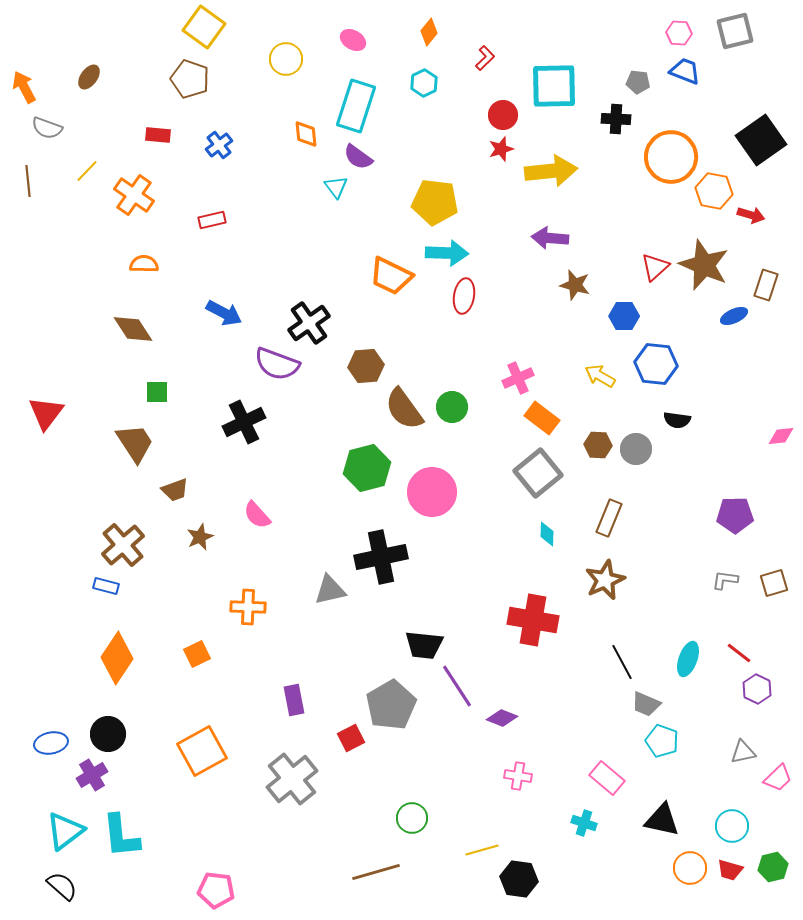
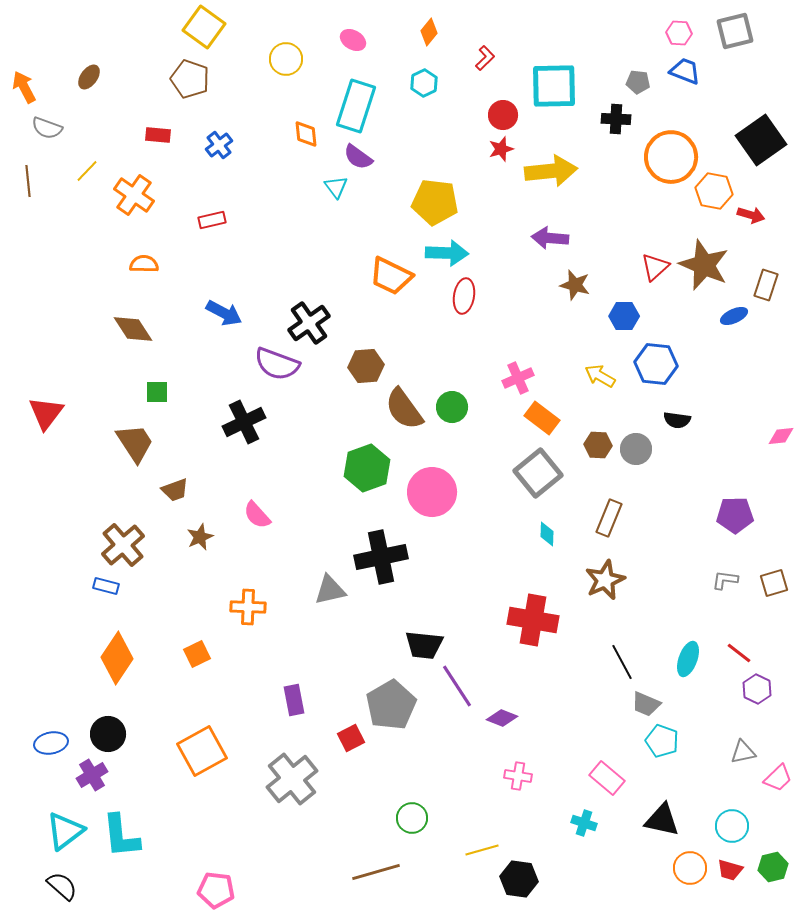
green hexagon at (367, 468): rotated 6 degrees counterclockwise
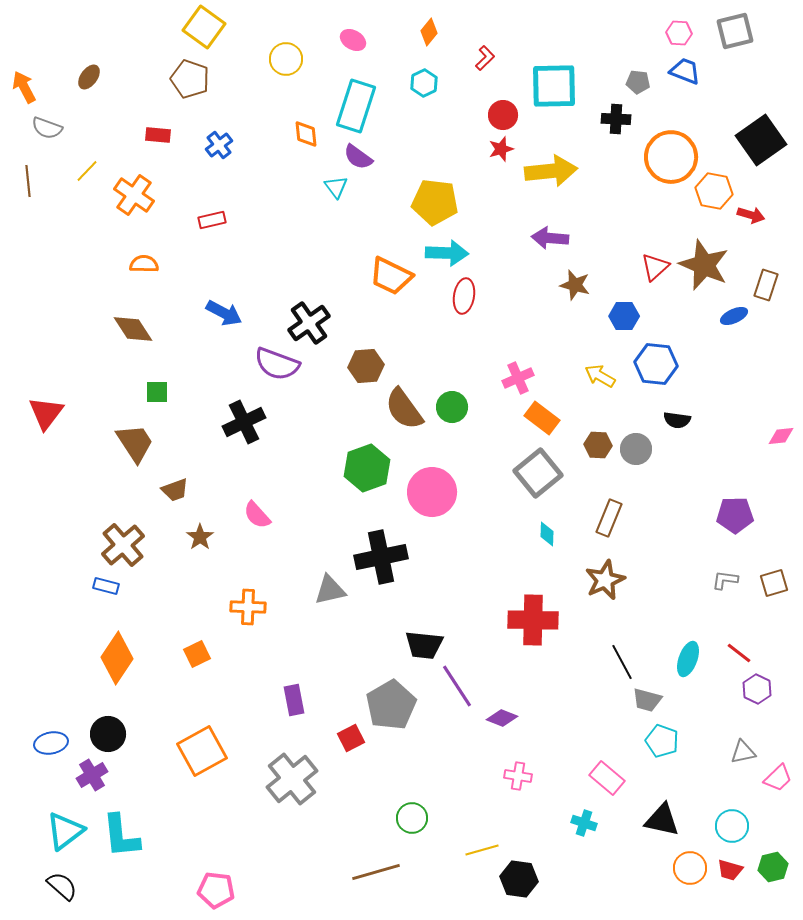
brown star at (200, 537): rotated 12 degrees counterclockwise
red cross at (533, 620): rotated 9 degrees counterclockwise
gray trapezoid at (646, 704): moved 1 px right, 4 px up; rotated 8 degrees counterclockwise
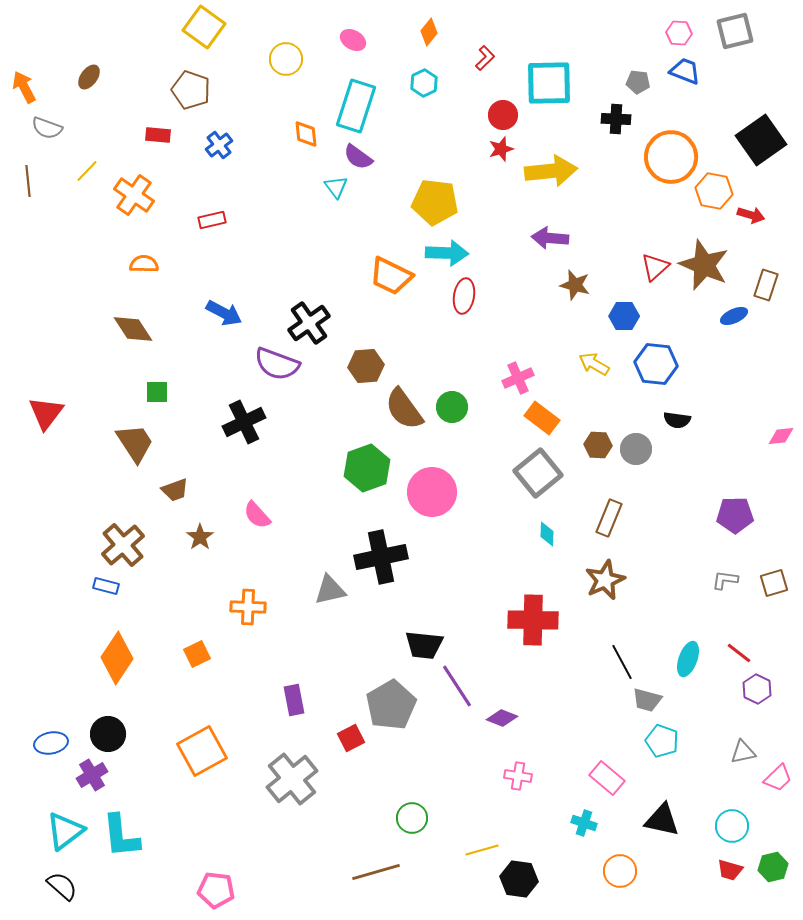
brown pentagon at (190, 79): moved 1 px right, 11 px down
cyan square at (554, 86): moved 5 px left, 3 px up
yellow arrow at (600, 376): moved 6 px left, 12 px up
orange circle at (690, 868): moved 70 px left, 3 px down
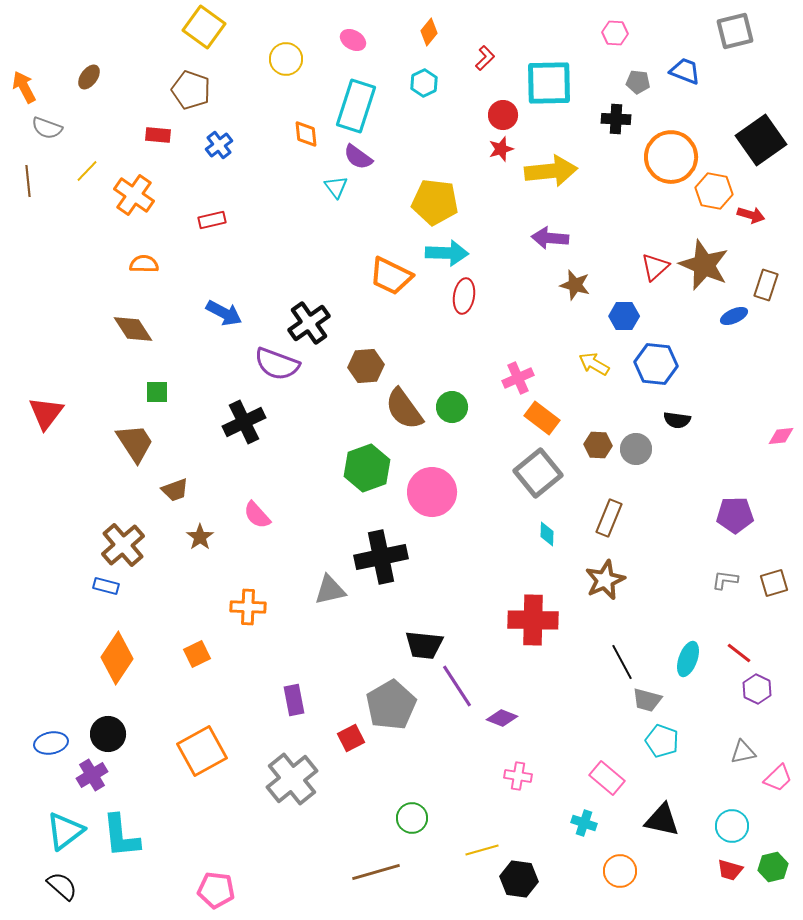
pink hexagon at (679, 33): moved 64 px left
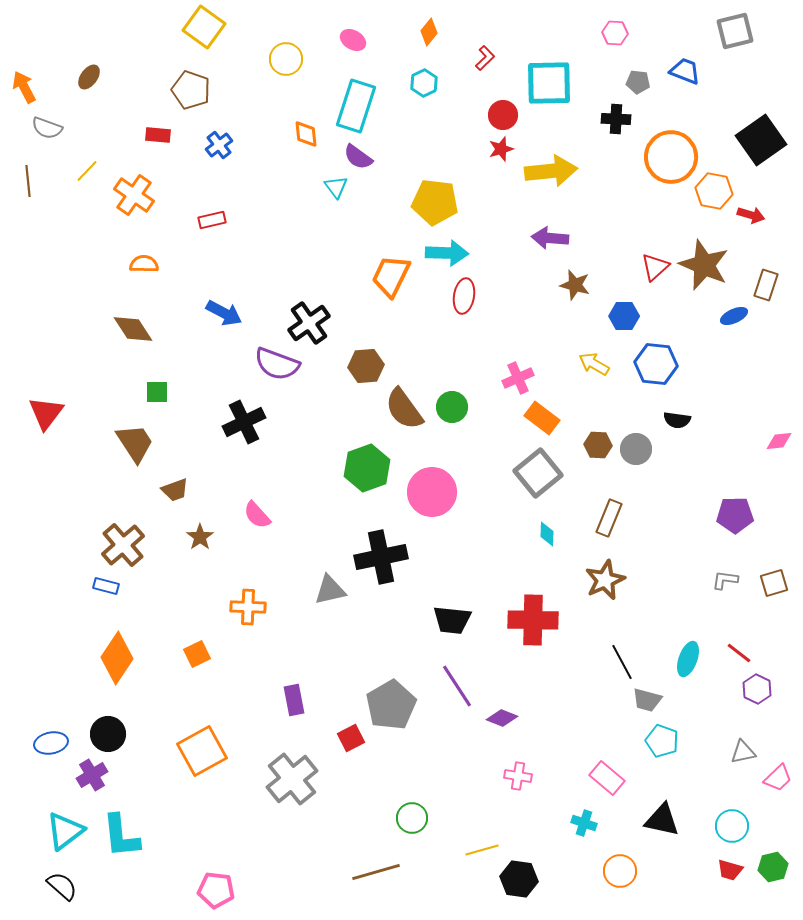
orange trapezoid at (391, 276): rotated 90 degrees clockwise
pink diamond at (781, 436): moved 2 px left, 5 px down
black trapezoid at (424, 645): moved 28 px right, 25 px up
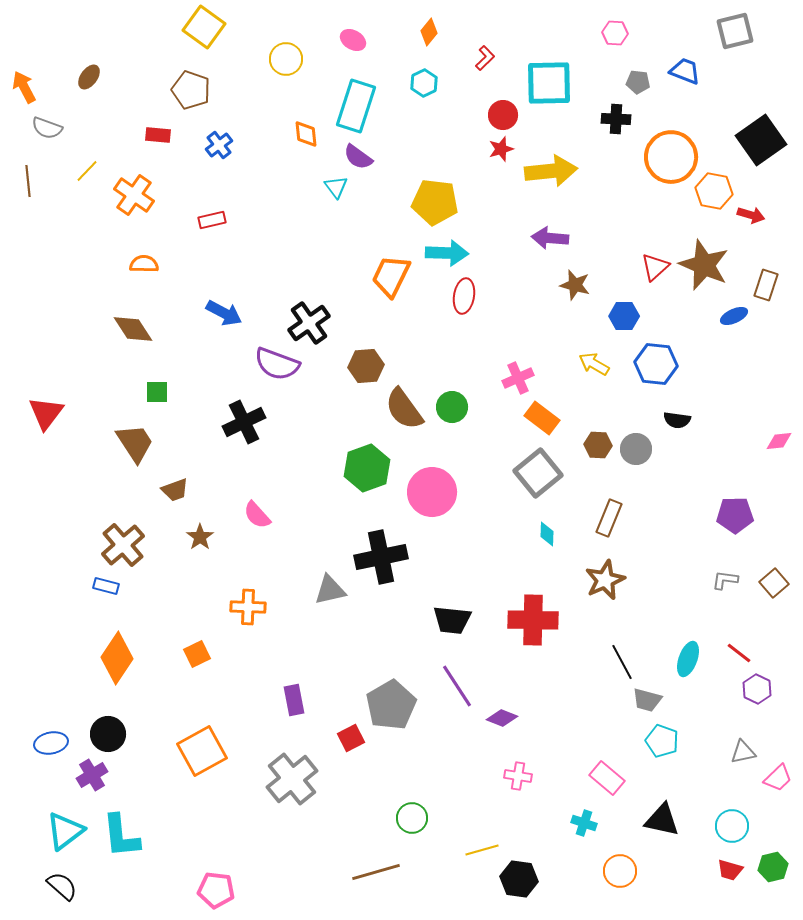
brown square at (774, 583): rotated 24 degrees counterclockwise
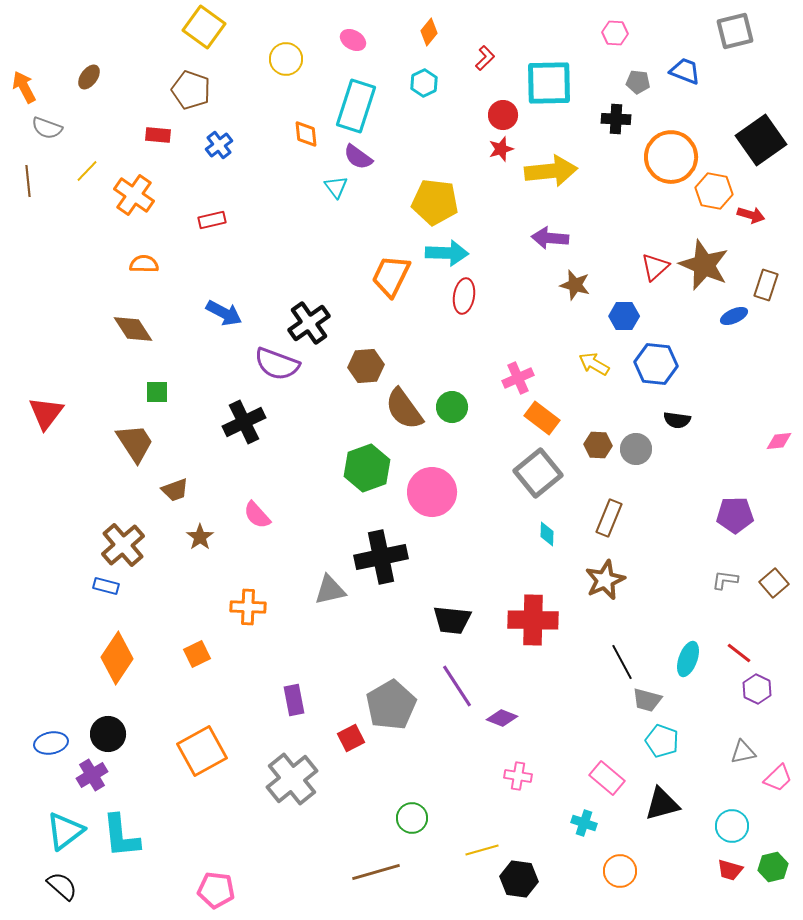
black triangle at (662, 820): moved 16 px up; rotated 27 degrees counterclockwise
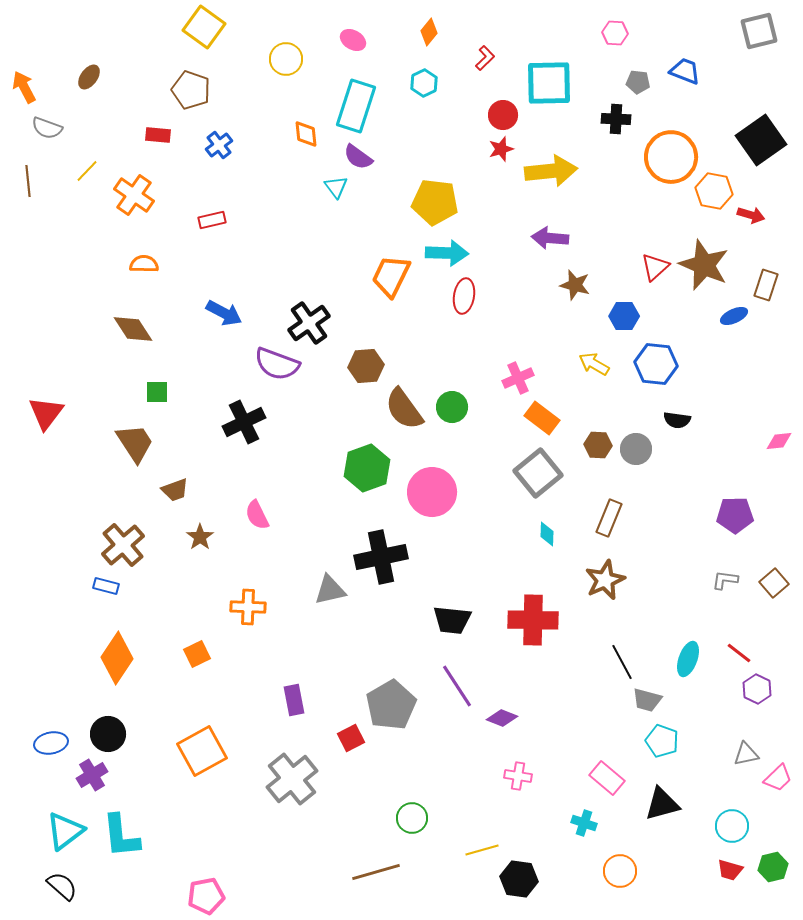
gray square at (735, 31): moved 24 px right
pink semicircle at (257, 515): rotated 16 degrees clockwise
gray triangle at (743, 752): moved 3 px right, 2 px down
pink pentagon at (216, 890): moved 10 px left, 6 px down; rotated 18 degrees counterclockwise
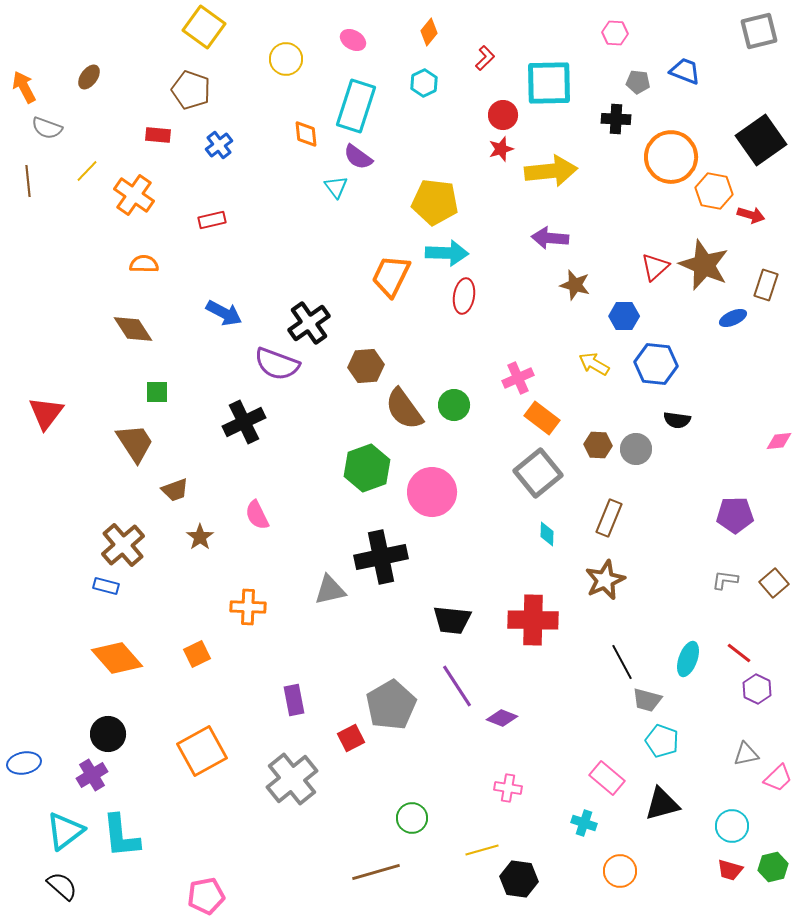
blue ellipse at (734, 316): moved 1 px left, 2 px down
green circle at (452, 407): moved 2 px right, 2 px up
orange diamond at (117, 658): rotated 75 degrees counterclockwise
blue ellipse at (51, 743): moved 27 px left, 20 px down
pink cross at (518, 776): moved 10 px left, 12 px down
